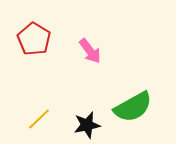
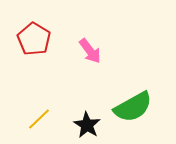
black star: rotated 28 degrees counterclockwise
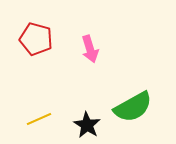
red pentagon: moved 2 px right; rotated 16 degrees counterclockwise
pink arrow: moved 2 px up; rotated 20 degrees clockwise
yellow line: rotated 20 degrees clockwise
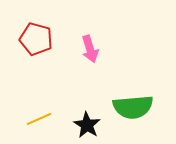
green semicircle: rotated 24 degrees clockwise
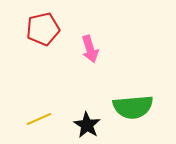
red pentagon: moved 7 px right, 10 px up; rotated 28 degrees counterclockwise
